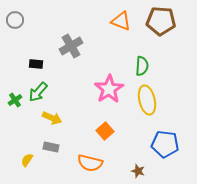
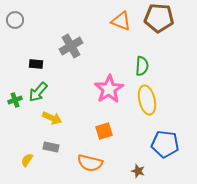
brown pentagon: moved 2 px left, 3 px up
green cross: rotated 16 degrees clockwise
orange square: moved 1 px left; rotated 24 degrees clockwise
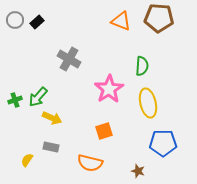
gray cross: moved 2 px left, 13 px down; rotated 30 degrees counterclockwise
black rectangle: moved 1 px right, 42 px up; rotated 48 degrees counterclockwise
green arrow: moved 5 px down
yellow ellipse: moved 1 px right, 3 px down
blue pentagon: moved 2 px left, 1 px up; rotated 8 degrees counterclockwise
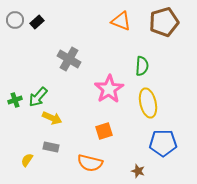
brown pentagon: moved 5 px right, 4 px down; rotated 20 degrees counterclockwise
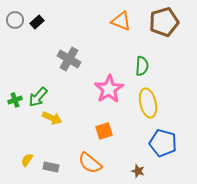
blue pentagon: rotated 16 degrees clockwise
gray rectangle: moved 20 px down
orange semicircle: rotated 25 degrees clockwise
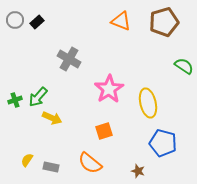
green semicircle: moved 42 px right; rotated 60 degrees counterclockwise
